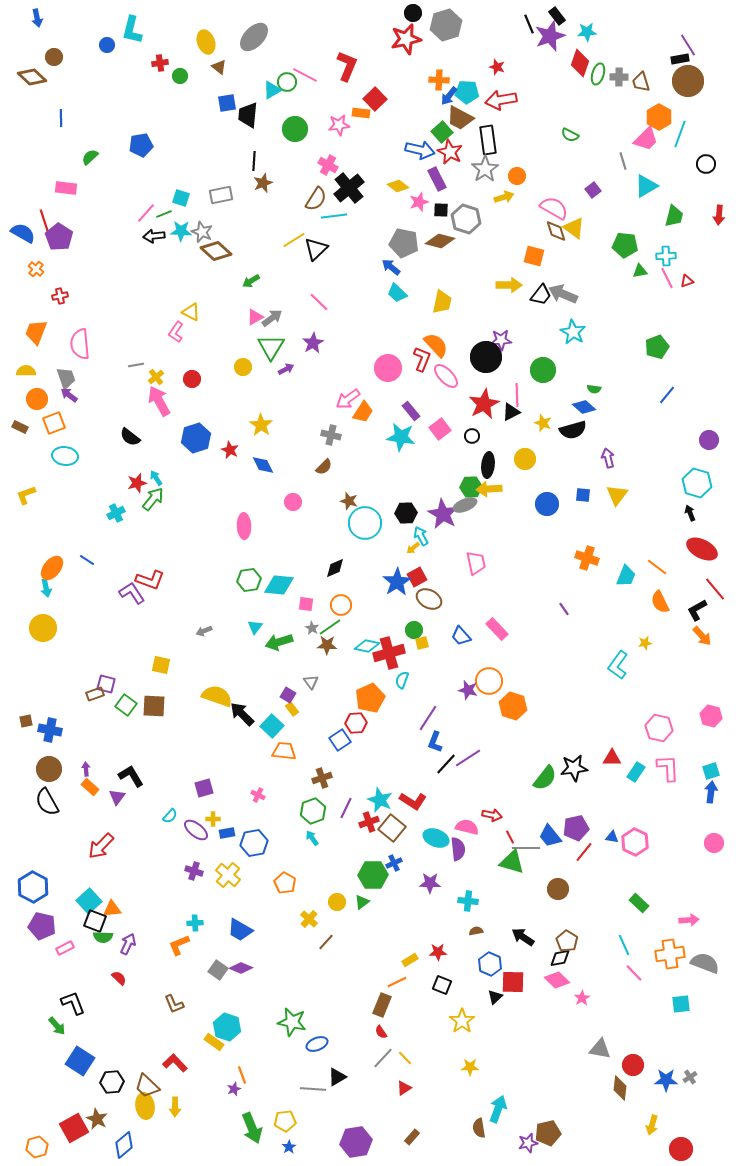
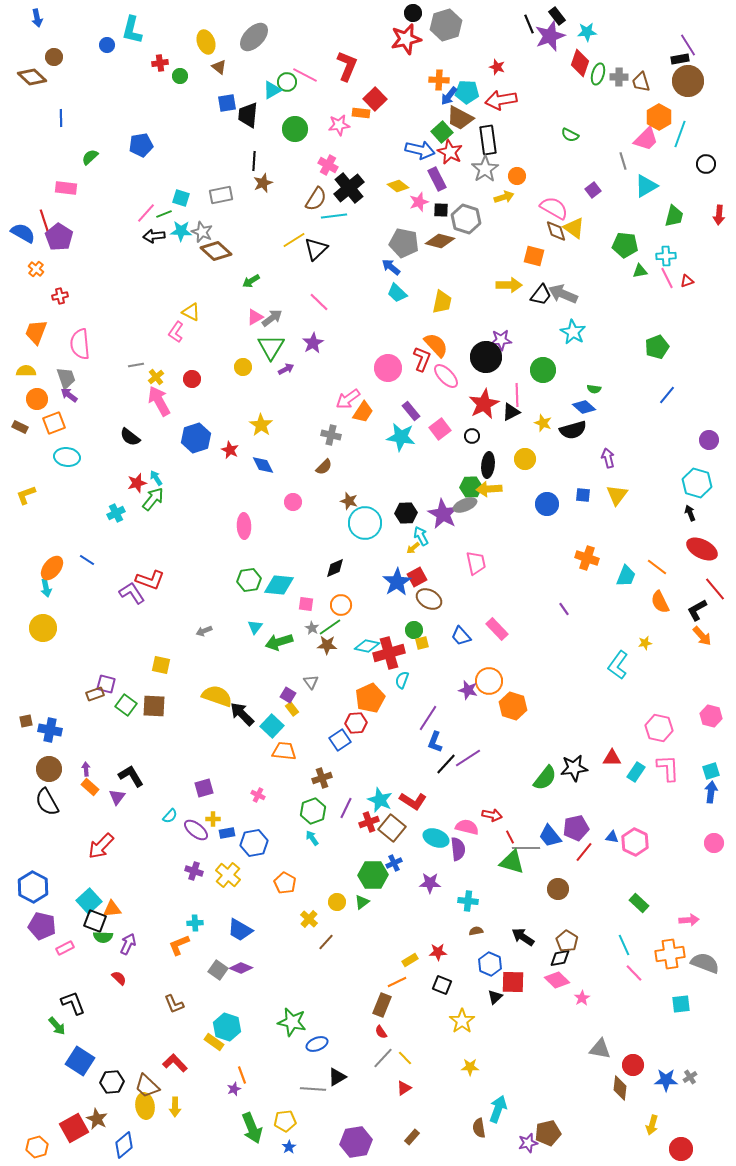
cyan ellipse at (65, 456): moved 2 px right, 1 px down
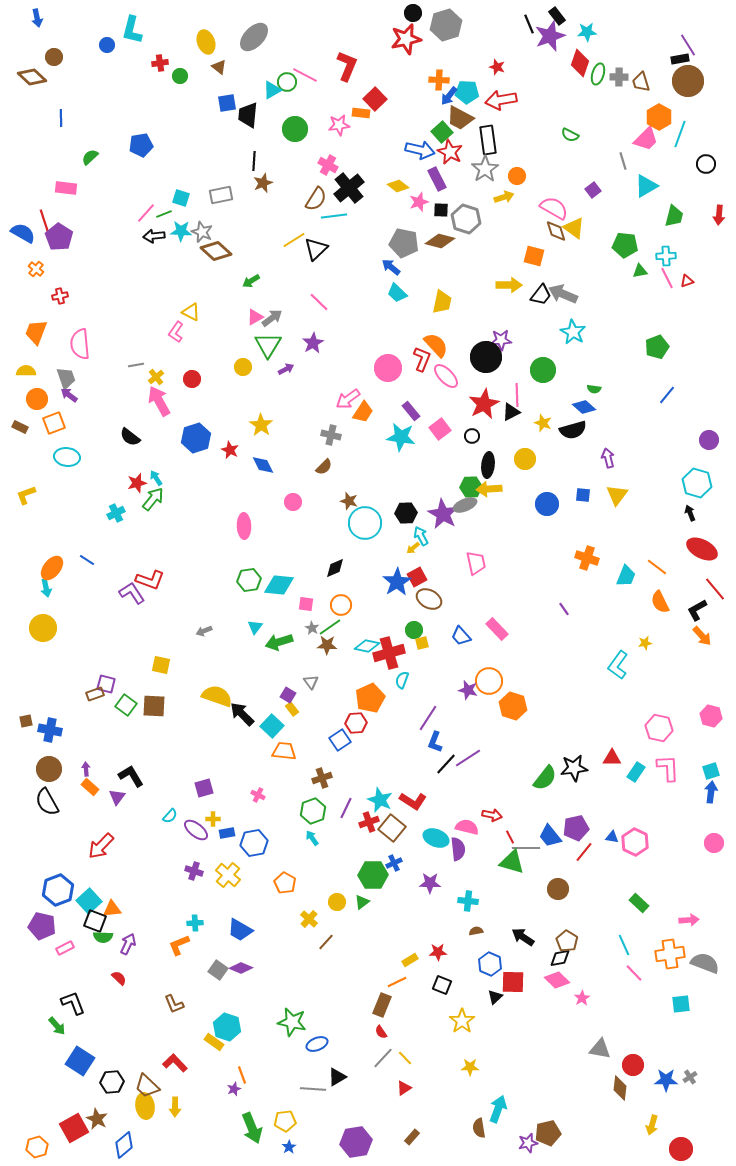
green triangle at (271, 347): moved 3 px left, 2 px up
blue hexagon at (33, 887): moved 25 px right, 3 px down; rotated 12 degrees clockwise
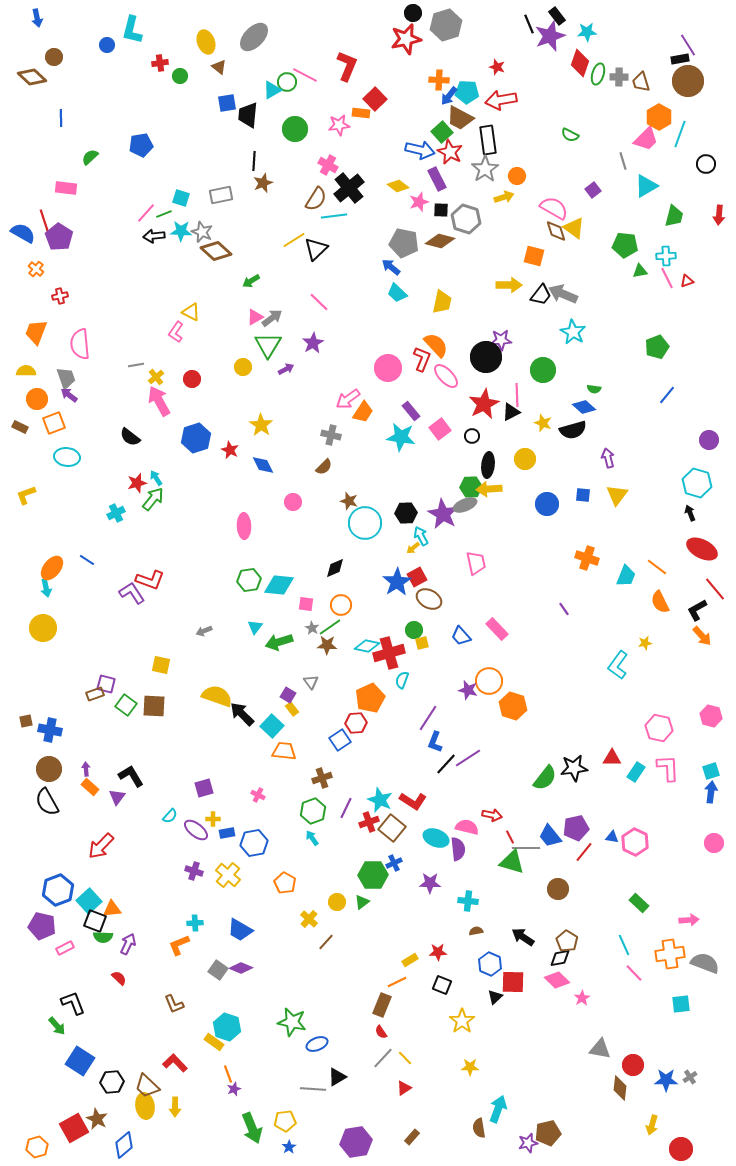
orange line at (242, 1075): moved 14 px left, 1 px up
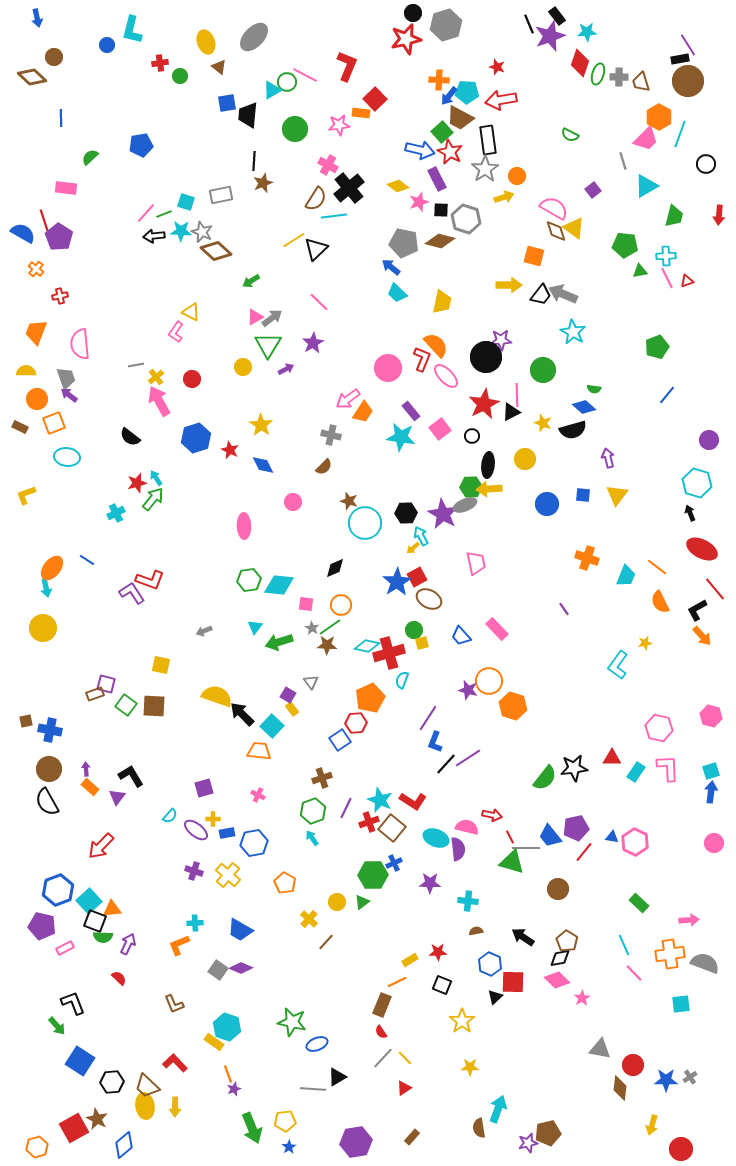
cyan square at (181, 198): moved 5 px right, 4 px down
orange trapezoid at (284, 751): moved 25 px left
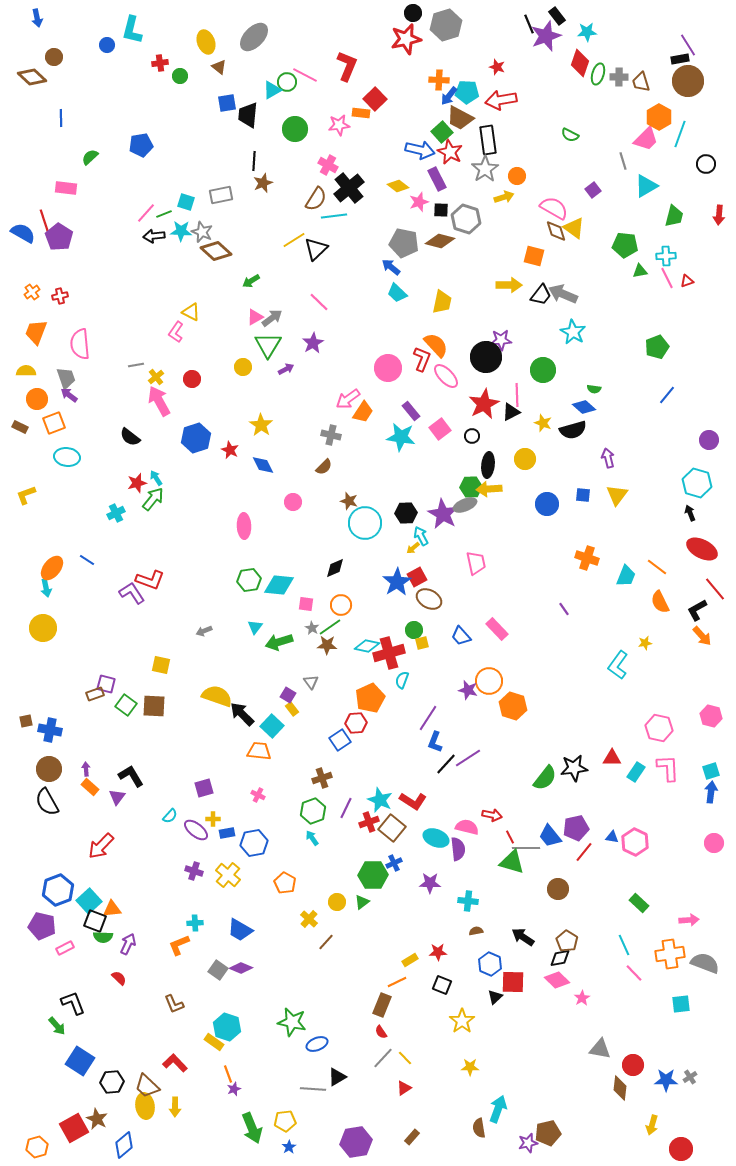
purple star at (550, 36): moved 4 px left
orange cross at (36, 269): moved 4 px left, 23 px down; rotated 14 degrees clockwise
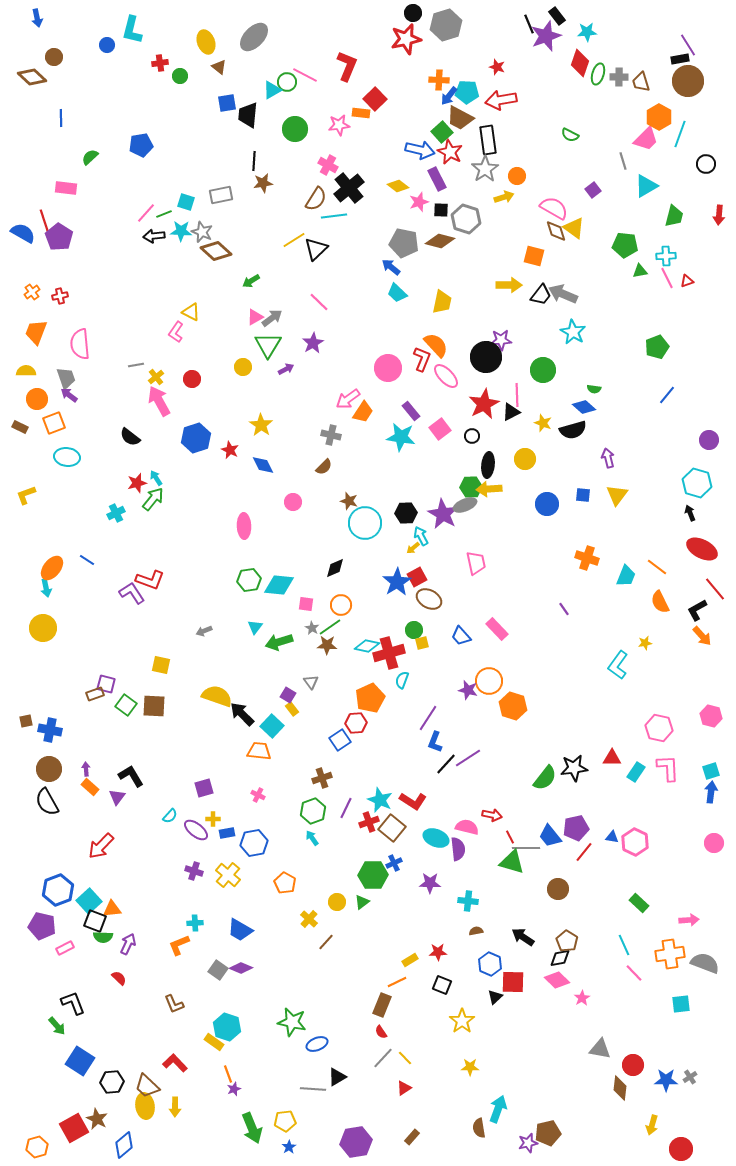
brown star at (263, 183): rotated 12 degrees clockwise
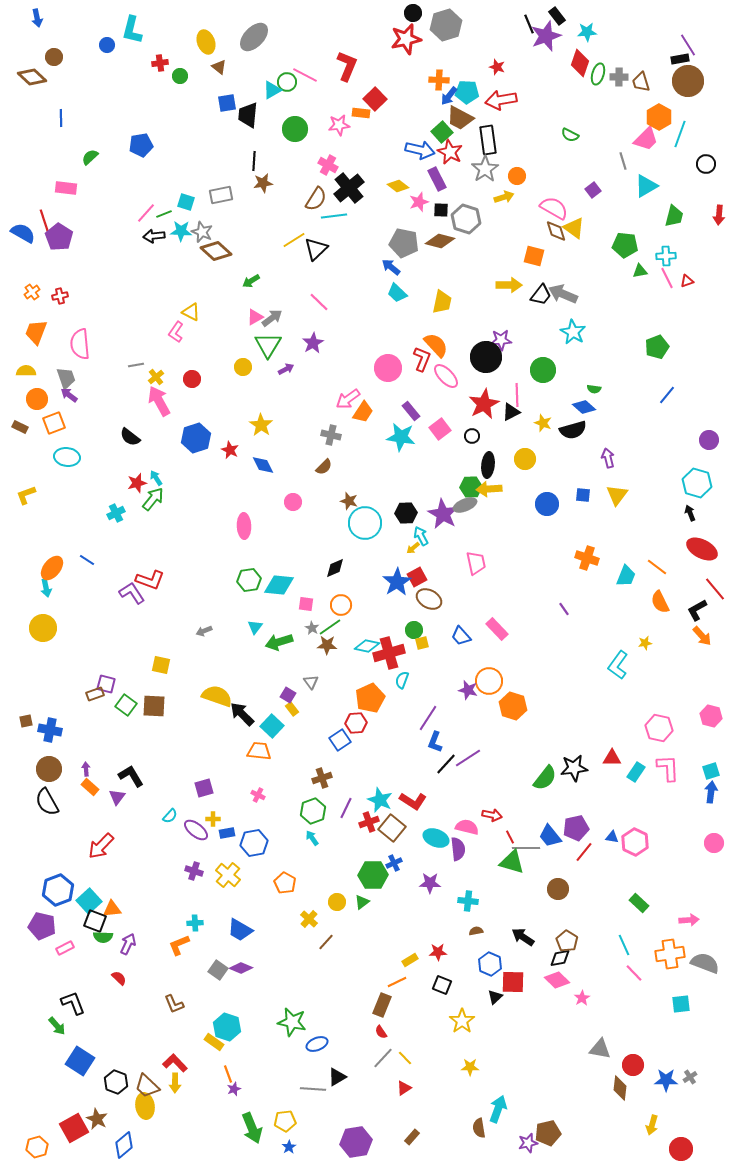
black hexagon at (112, 1082): moved 4 px right; rotated 25 degrees clockwise
yellow arrow at (175, 1107): moved 24 px up
